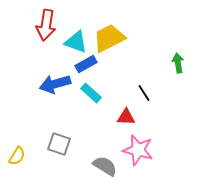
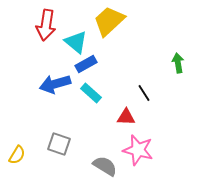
yellow trapezoid: moved 17 px up; rotated 16 degrees counterclockwise
cyan triangle: rotated 20 degrees clockwise
yellow semicircle: moved 1 px up
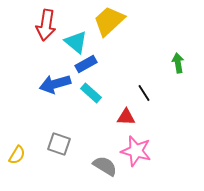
pink star: moved 2 px left, 1 px down
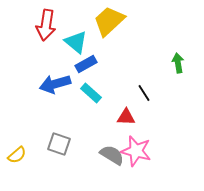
yellow semicircle: rotated 18 degrees clockwise
gray semicircle: moved 7 px right, 11 px up
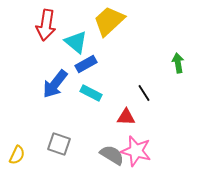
blue arrow: rotated 36 degrees counterclockwise
cyan rectangle: rotated 15 degrees counterclockwise
yellow semicircle: rotated 24 degrees counterclockwise
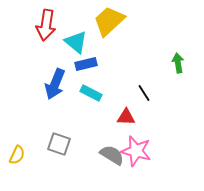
blue rectangle: rotated 15 degrees clockwise
blue arrow: rotated 16 degrees counterclockwise
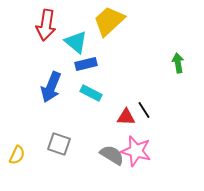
blue arrow: moved 4 px left, 3 px down
black line: moved 17 px down
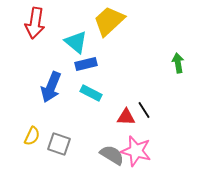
red arrow: moved 11 px left, 2 px up
yellow semicircle: moved 15 px right, 19 px up
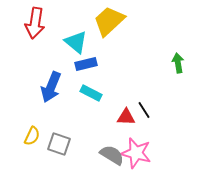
pink star: moved 2 px down
